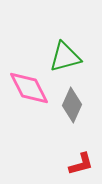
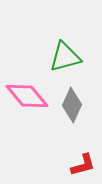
pink diamond: moved 2 px left, 8 px down; rotated 12 degrees counterclockwise
red L-shape: moved 2 px right, 1 px down
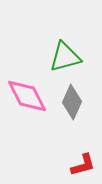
pink diamond: rotated 12 degrees clockwise
gray diamond: moved 3 px up
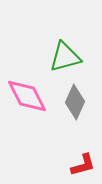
gray diamond: moved 3 px right
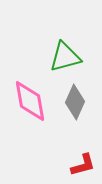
pink diamond: moved 3 px right, 5 px down; rotated 18 degrees clockwise
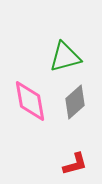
gray diamond: rotated 24 degrees clockwise
red L-shape: moved 8 px left, 1 px up
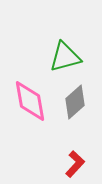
red L-shape: rotated 32 degrees counterclockwise
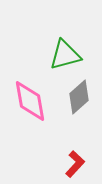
green triangle: moved 2 px up
gray diamond: moved 4 px right, 5 px up
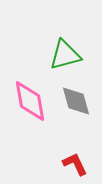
gray diamond: moved 3 px left, 4 px down; rotated 64 degrees counterclockwise
red L-shape: rotated 68 degrees counterclockwise
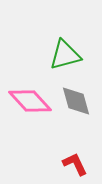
pink diamond: rotated 33 degrees counterclockwise
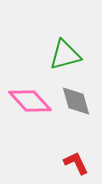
red L-shape: moved 1 px right, 1 px up
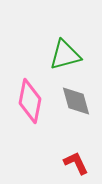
pink diamond: rotated 54 degrees clockwise
